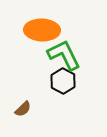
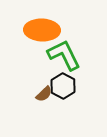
black hexagon: moved 5 px down
brown semicircle: moved 21 px right, 15 px up
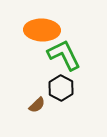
black hexagon: moved 2 px left, 2 px down
brown semicircle: moved 7 px left, 11 px down
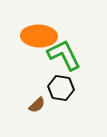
orange ellipse: moved 3 px left, 6 px down
black hexagon: rotated 20 degrees counterclockwise
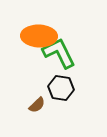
green L-shape: moved 5 px left, 2 px up
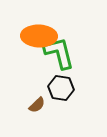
green L-shape: rotated 12 degrees clockwise
